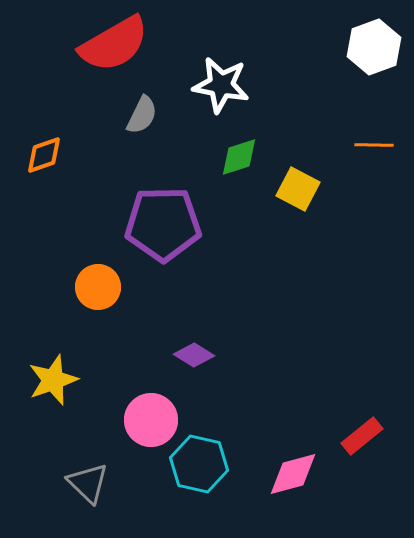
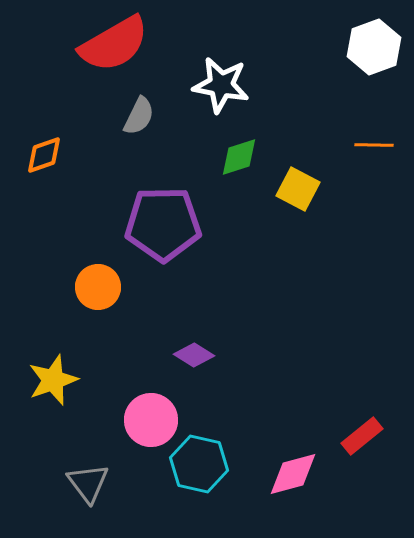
gray semicircle: moved 3 px left, 1 px down
gray triangle: rotated 9 degrees clockwise
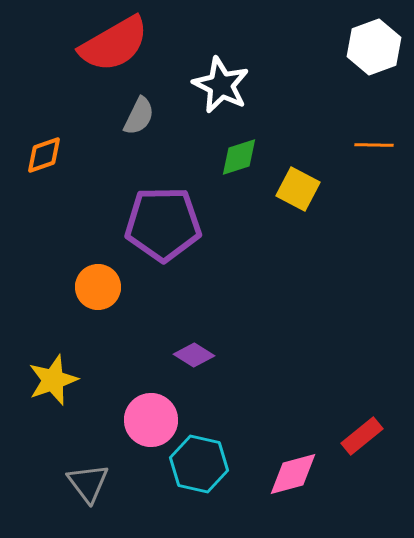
white star: rotated 16 degrees clockwise
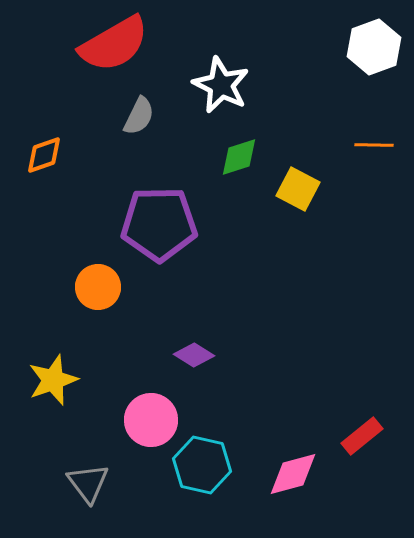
purple pentagon: moved 4 px left
cyan hexagon: moved 3 px right, 1 px down
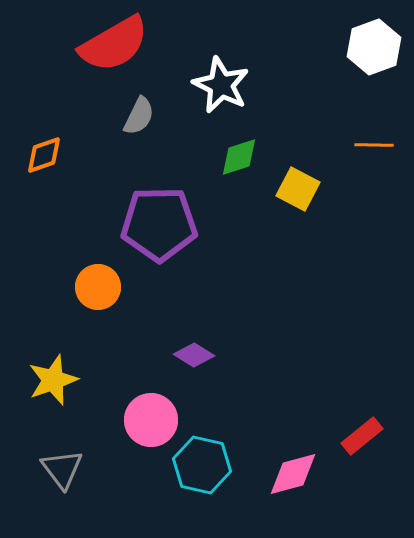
gray triangle: moved 26 px left, 14 px up
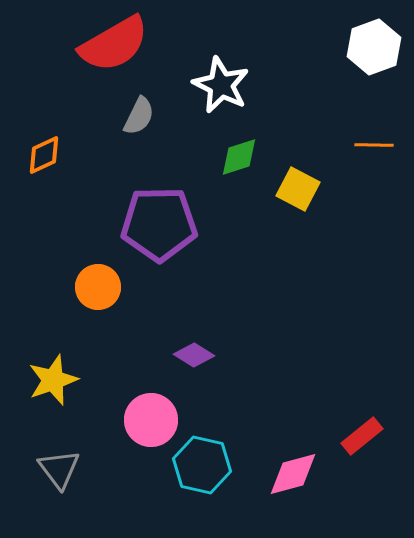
orange diamond: rotated 6 degrees counterclockwise
gray triangle: moved 3 px left
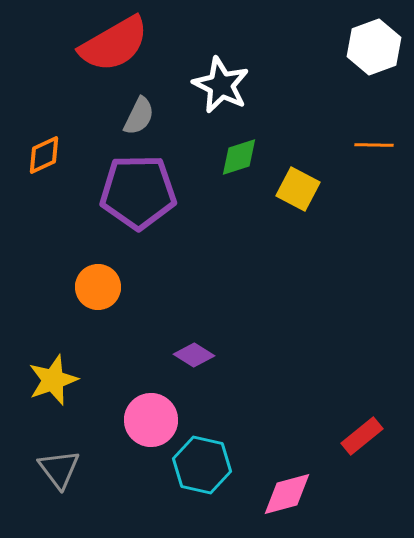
purple pentagon: moved 21 px left, 32 px up
pink diamond: moved 6 px left, 20 px down
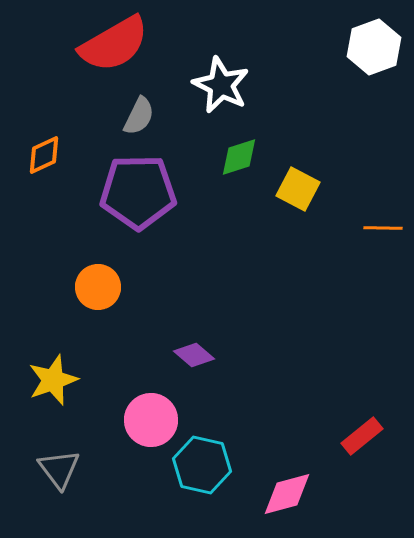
orange line: moved 9 px right, 83 px down
purple diamond: rotated 9 degrees clockwise
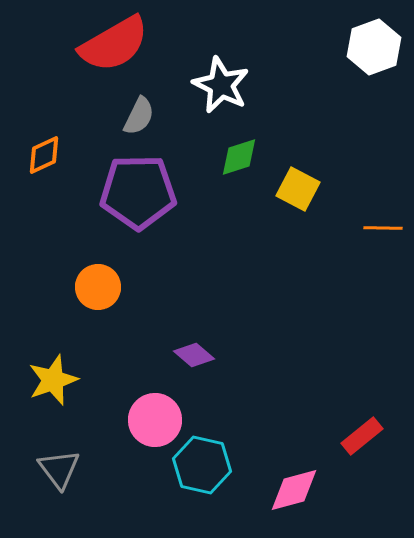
pink circle: moved 4 px right
pink diamond: moved 7 px right, 4 px up
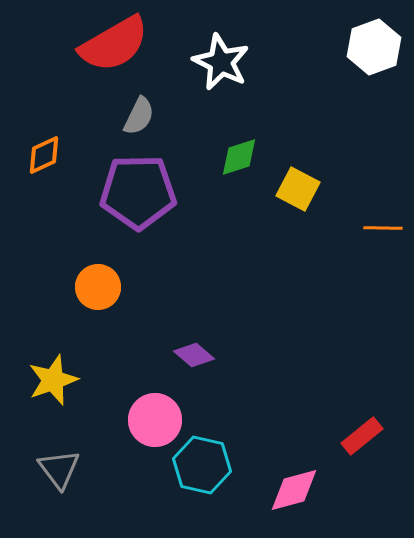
white star: moved 23 px up
